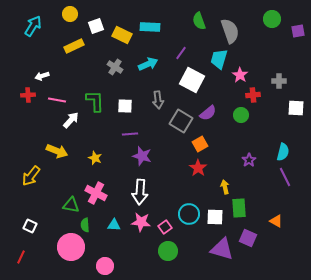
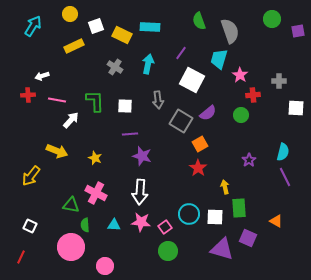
cyan arrow at (148, 64): rotated 54 degrees counterclockwise
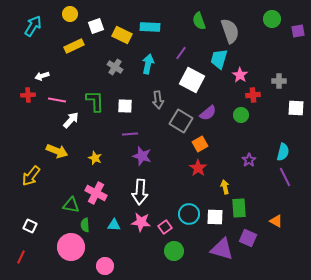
green circle at (168, 251): moved 6 px right
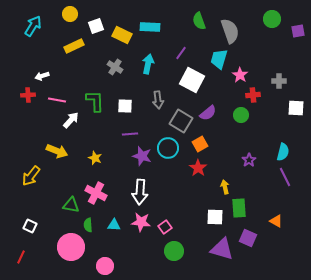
cyan circle at (189, 214): moved 21 px left, 66 px up
green semicircle at (85, 225): moved 3 px right
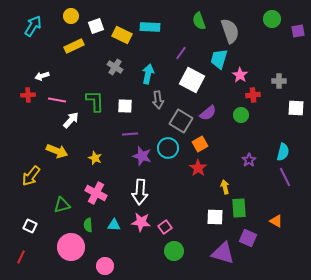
yellow circle at (70, 14): moved 1 px right, 2 px down
cyan arrow at (148, 64): moved 10 px down
green triangle at (71, 205): moved 9 px left; rotated 24 degrees counterclockwise
purple triangle at (222, 249): moved 1 px right, 4 px down
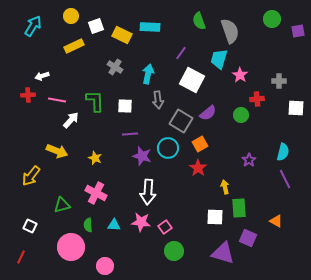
red cross at (253, 95): moved 4 px right, 4 px down
purple line at (285, 177): moved 2 px down
white arrow at (140, 192): moved 8 px right
